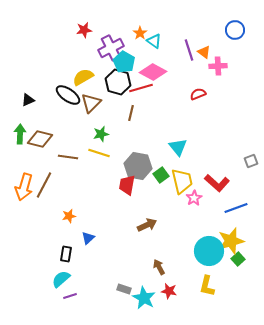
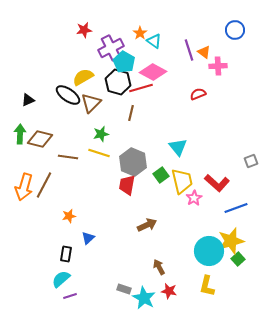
gray hexagon at (138, 166): moved 5 px left, 4 px up; rotated 12 degrees clockwise
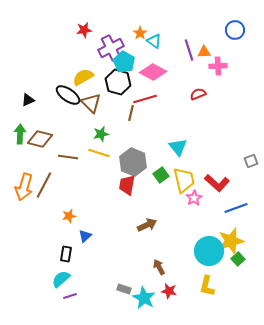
orange triangle at (204, 52): rotated 40 degrees counterclockwise
red line at (141, 88): moved 4 px right, 11 px down
brown triangle at (91, 103): rotated 30 degrees counterclockwise
yellow trapezoid at (182, 181): moved 2 px right, 1 px up
blue triangle at (88, 238): moved 3 px left, 2 px up
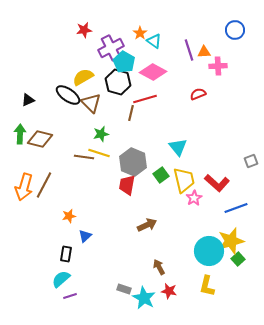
brown line at (68, 157): moved 16 px right
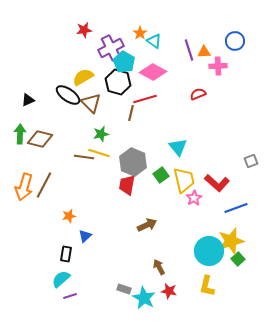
blue circle at (235, 30): moved 11 px down
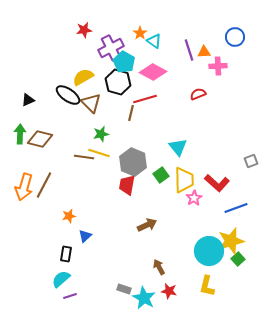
blue circle at (235, 41): moved 4 px up
yellow trapezoid at (184, 180): rotated 12 degrees clockwise
